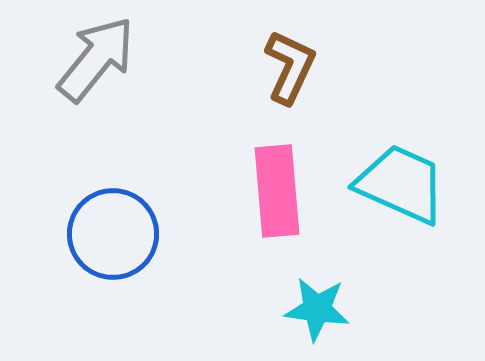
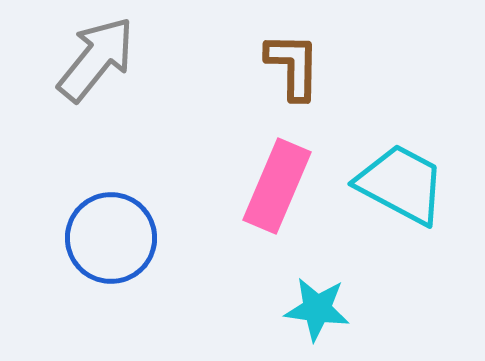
brown L-shape: moved 3 px right, 1 px up; rotated 24 degrees counterclockwise
cyan trapezoid: rotated 4 degrees clockwise
pink rectangle: moved 5 px up; rotated 28 degrees clockwise
blue circle: moved 2 px left, 4 px down
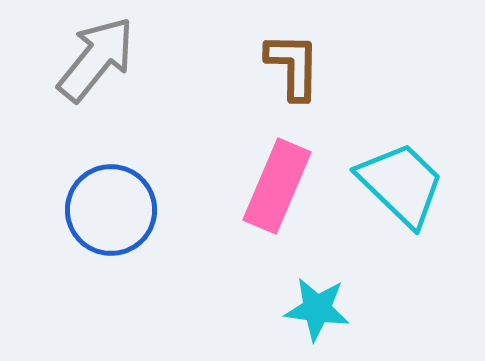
cyan trapezoid: rotated 16 degrees clockwise
blue circle: moved 28 px up
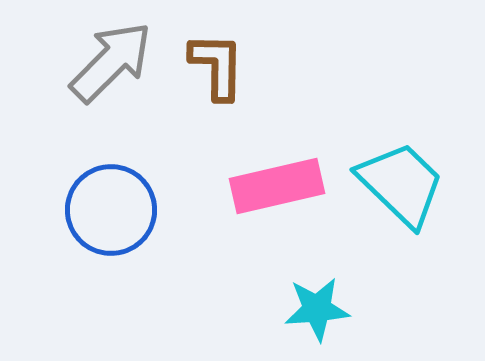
gray arrow: moved 15 px right, 3 px down; rotated 6 degrees clockwise
brown L-shape: moved 76 px left
pink rectangle: rotated 54 degrees clockwise
cyan star: rotated 12 degrees counterclockwise
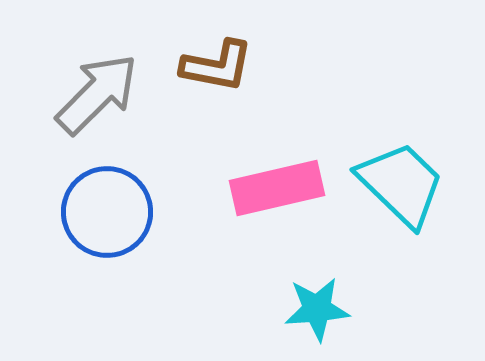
gray arrow: moved 14 px left, 32 px down
brown L-shape: rotated 100 degrees clockwise
pink rectangle: moved 2 px down
blue circle: moved 4 px left, 2 px down
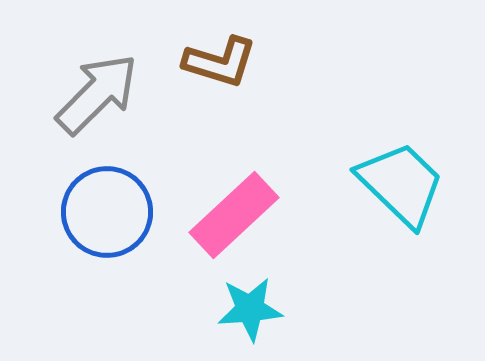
brown L-shape: moved 3 px right, 4 px up; rotated 6 degrees clockwise
pink rectangle: moved 43 px left, 27 px down; rotated 30 degrees counterclockwise
cyan star: moved 67 px left
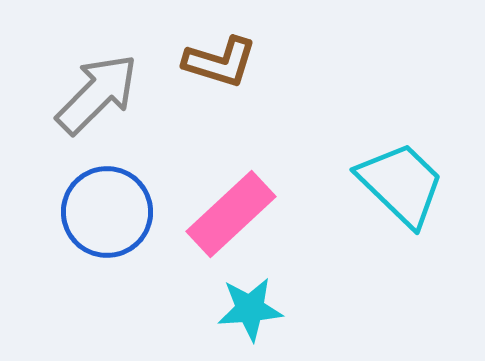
pink rectangle: moved 3 px left, 1 px up
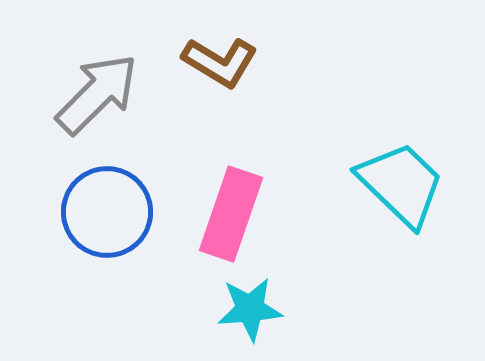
brown L-shape: rotated 14 degrees clockwise
pink rectangle: rotated 28 degrees counterclockwise
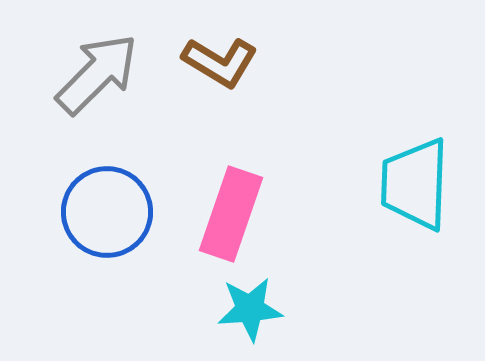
gray arrow: moved 20 px up
cyan trapezoid: moved 14 px right; rotated 132 degrees counterclockwise
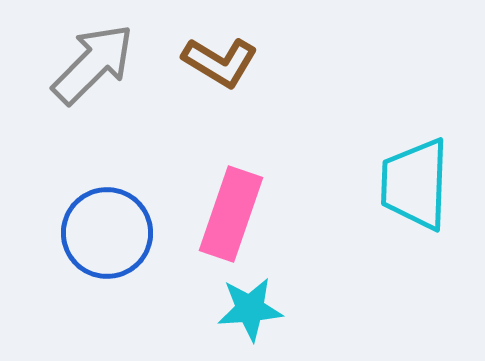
gray arrow: moved 4 px left, 10 px up
blue circle: moved 21 px down
